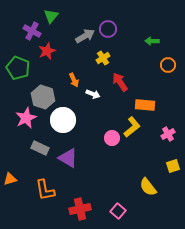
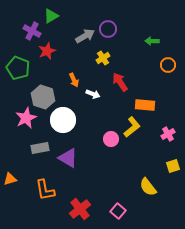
green triangle: rotated 21 degrees clockwise
pink circle: moved 1 px left, 1 px down
gray rectangle: rotated 36 degrees counterclockwise
red cross: rotated 25 degrees counterclockwise
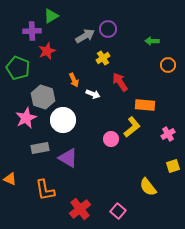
purple cross: rotated 30 degrees counterclockwise
orange triangle: rotated 40 degrees clockwise
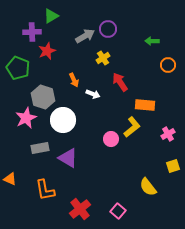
purple cross: moved 1 px down
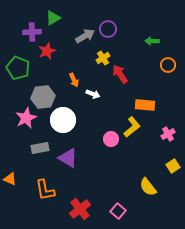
green triangle: moved 2 px right, 2 px down
red arrow: moved 8 px up
gray hexagon: rotated 25 degrees counterclockwise
yellow square: rotated 16 degrees counterclockwise
